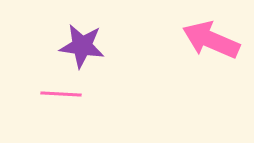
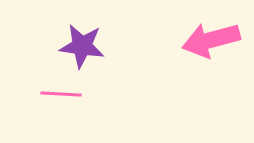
pink arrow: rotated 38 degrees counterclockwise
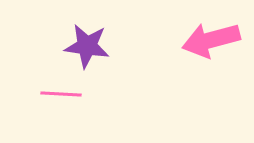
purple star: moved 5 px right
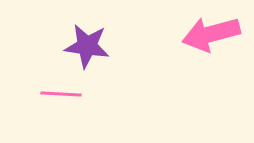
pink arrow: moved 6 px up
